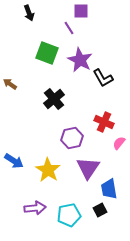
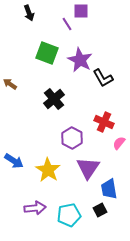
purple line: moved 2 px left, 4 px up
purple hexagon: rotated 20 degrees counterclockwise
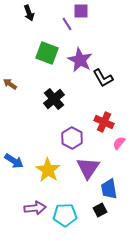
cyan pentagon: moved 4 px left; rotated 10 degrees clockwise
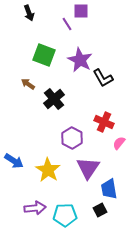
green square: moved 3 px left, 2 px down
brown arrow: moved 18 px right
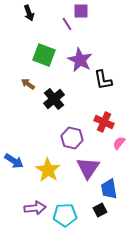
black L-shape: moved 2 px down; rotated 20 degrees clockwise
purple hexagon: rotated 15 degrees counterclockwise
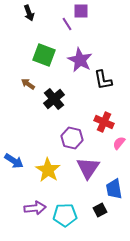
blue trapezoid: moved 5 px right
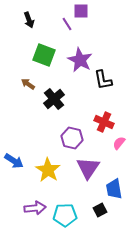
black arrow: moved 7 px down
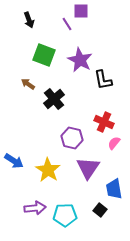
pink semicircle: moved 5 px left
black square: rotated 24 degrees counterclockwise
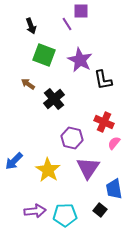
black arrow: moved 2 px right, 6 px down
blue arrow: rotated 102 degrees clockwise
purple arrow: moved 3 px down
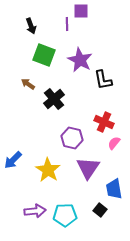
purple line: rotated 32 degrees clockwise
blue arrow: moved 1 px left, 1 px up
